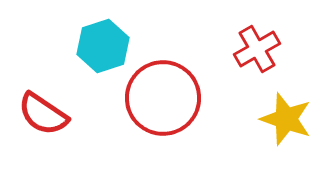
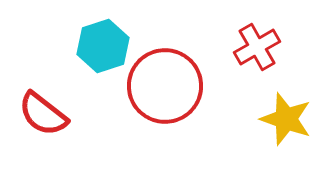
red cross: moved 2 px up
red circle: moved 2 px right, 12 px up
red semicircle: rotated 4 degrees clockwise
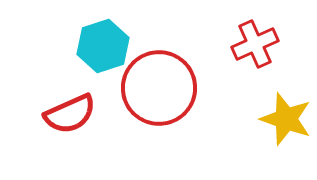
red cross: moved 2 px left, 3 px up; rotated 6 degrees clockwise
red circle: moved 6 px left, 2 px down
red semicircle: moved 27 px right; rotated 62 degrees counterclockwise
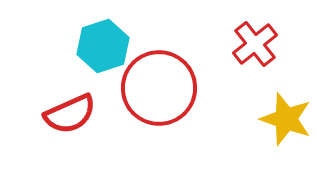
red cross: rotated 15 degrees counterclockwise
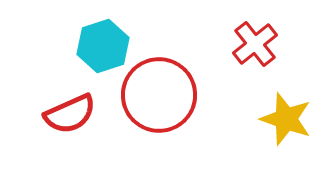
red circle: moved 7 px down
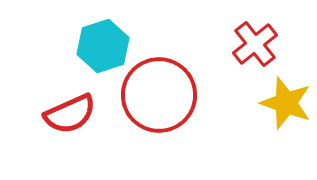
yellow star: moved 16 px up
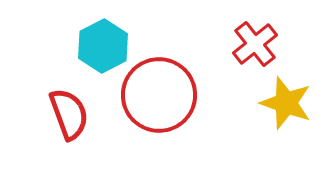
cyan hexagon: rotated 9 degrees counterclockwise
red semicircle: moved 1 px left; rotated 86 degrees counterclockwise
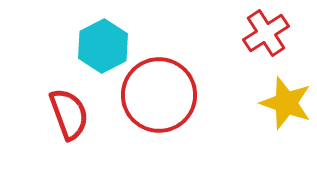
red cross: moved 11 px right, 11 px up; rotated 6 degrees clockwise
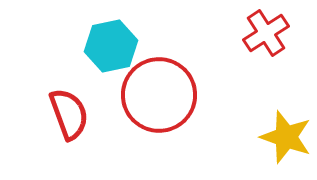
cyan hexagon: moved 8 px right; rotated 15 degrees clockwise
yellow star: moved 34 px down
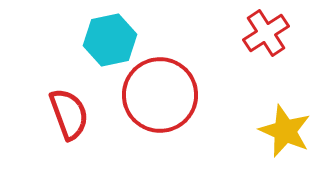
cyan hexagon: moved 1 px left, 6 px up
red circle: moved 1 px right
yellow star: moved 1 px left, 6 px up; rotated 4 degrees clockwise
